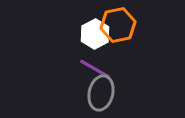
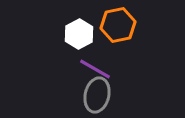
white hexagon: moved 16 px left
gray ellipse: moved 4 px left, 2 px down
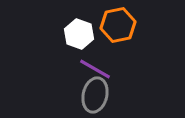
white hexagon: rotated 12 degrees counterclockwise
gray ellipse: moved 2 px left
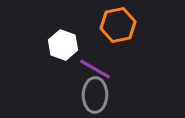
white hexagon: moved 16 px left, 11 px down
gray ellipse: rotated 12 degrees counterclockwise
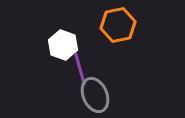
purple line: moved 15 px left; rotated 44 degrees clockwise
gray ellipse: rotated 24 degrees counterclockwise
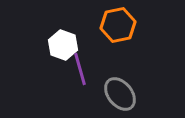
gray ellipse: moved 25 px right, 1 px up; rotated 16 degrees counterclockwise
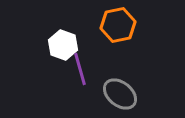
gray ellipse: rotated 12 degrees counterclockwise
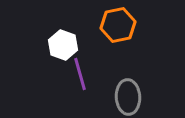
purple line: moved 5 px down
gray ellipse: moved 8 px right, 3 px down; rotated 48 degrees clockwise
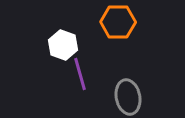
orange hexagon: moved 3 px up; rotated 12 degrees clockwise
gray ellipse: rotated 8 degrees counterclockwise
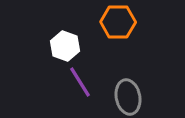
white hexagon: moved 2 px right, 1 px down
purple line: moved 8 px down; rotated 16 degrees counterclockwise
